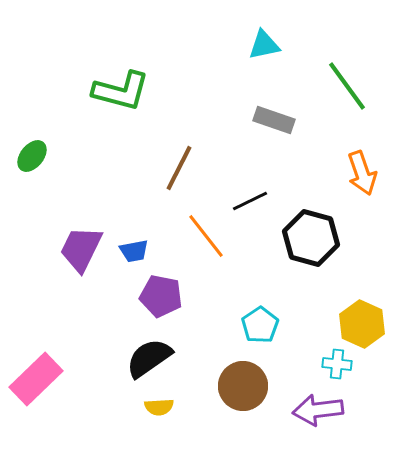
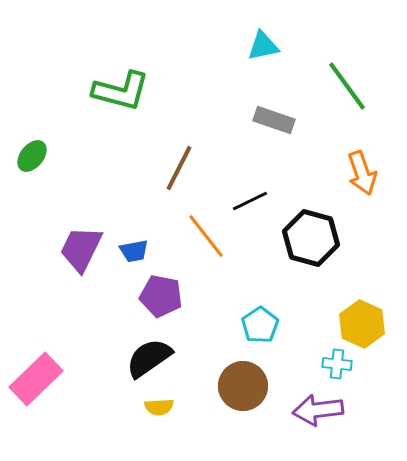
cyan triangle: moved 1 px left, 1 px down
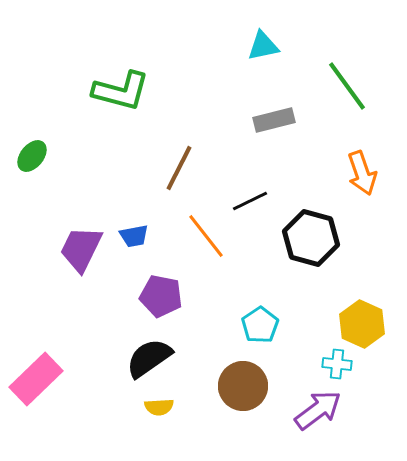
gray rectangle: rotated 33 degrees counterclockwise
blue trapezoid: moved 15 px up
purple arrow: rotated 150 degrees clockwise
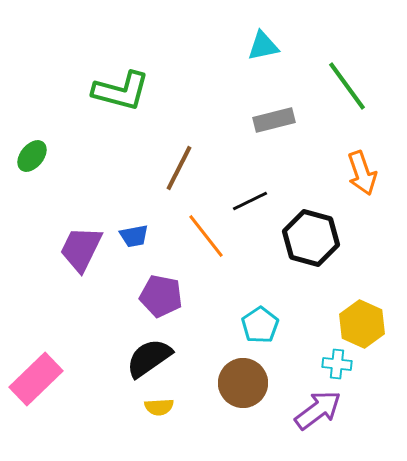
brown circle: moved 3 px up
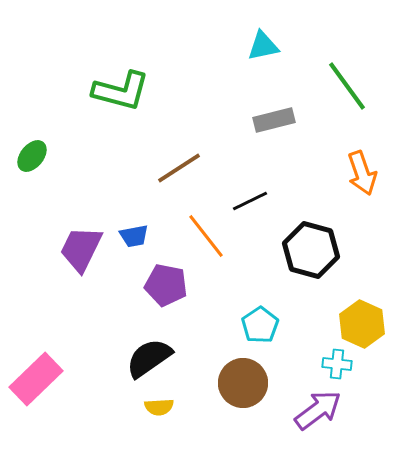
brown line: rotated 30 degrees clockwise
black hexagon: moved 12 px down
purple pentagon: moved 5 px right, 11 px up
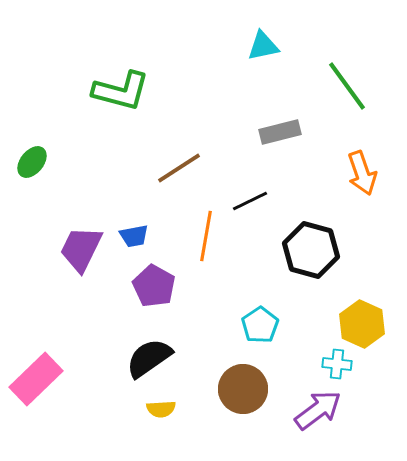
gray rectangle: moved 6 px right, 12 px down
green ellipse: moved 6 px down
orange line: rotated 48 degrees clockwise
purple pentagon: moved 12 px left, 1 px down; rotated 18 degrees clockwise
brown circle: moved 6 px down
yellow semicircle: moved 2 px right, 2 px down
